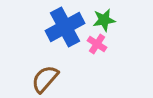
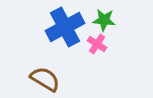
green star: rotated 15 degrees clockwise
brown semicircle: rotated 80 degrees clockwise
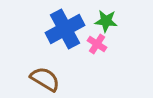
green star: moved 2 px right, 1 px down
blue cross: moved 2 px down
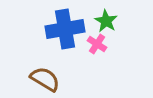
green star: rotated 25 degrees clockwise
blue cross: rotated 18 degrees clockwise
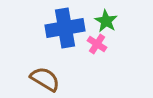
blue cross: moved 1 px up
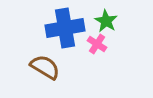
brown semicircle: moved 12 px up
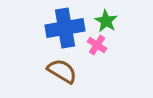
pink cross: moved 1 px down
brown semicircle: moved 17 px right, 4 px down
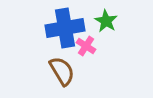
pink cross: moved 11 px left, 1 px down
brown semicircle: rotated 28 degrees clockwise
